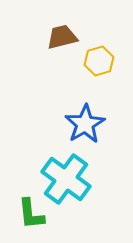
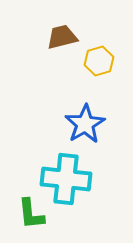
cyan cross: rotated 30 degrees counterclockwise
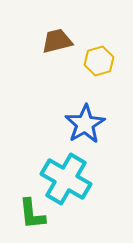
brown trapezoid: moved 5 px left, 4 px down
cyan cross: rotated 24 degrees clockwise
green L-shape: moved 1 px right
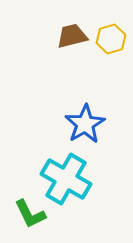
brown trapezoid: moved 15 px right, 5 px up
yellow hexagon: moved 12 px right, 22 px up
green L-shape: moved 2 px left; rotated 20 degrees counterclockwise
